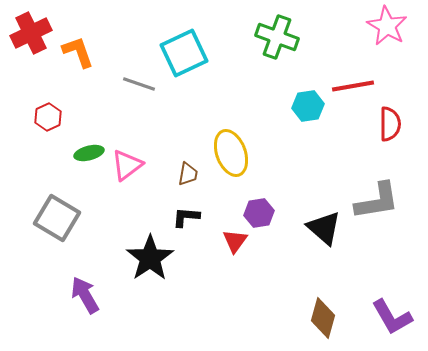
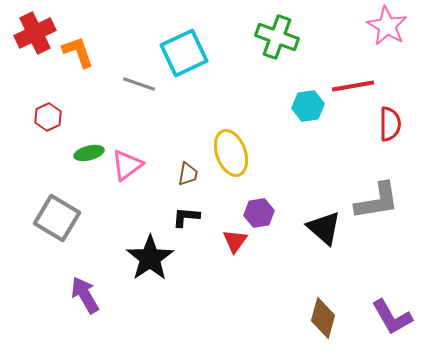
red cross: moved 4 px right
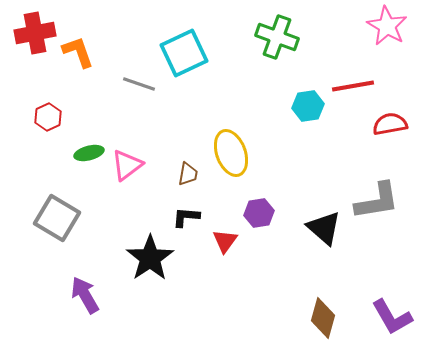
red cross: rotated 15 degrees clockwise
red semicircle: rotated 100 degrees counterclockwise
red triangle: moved 10 px left
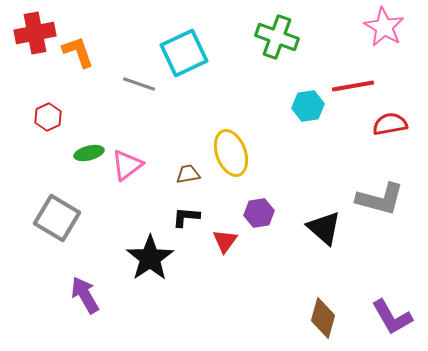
pink star: moved 3 px left, 1 px down
brown trapezoid: rotated 110 degrees counterclockwise
gray L-shape: moved 3 px right, 2 px up; rotated 24 degrees clockwise
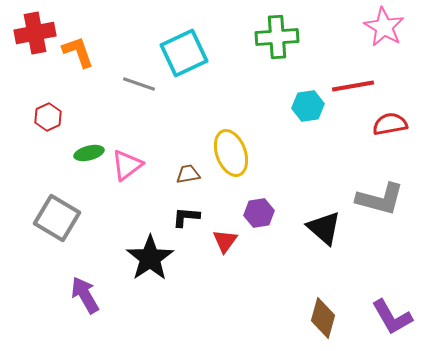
green cross: rotated 24 degrees counterclockwise
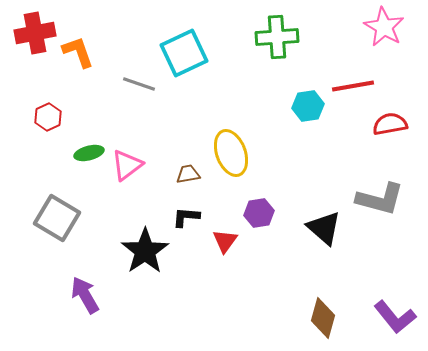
black star: moved 5 px left, 7 px up
purple L-shape: moved 3 px right; rotated 9 degrees counterclockwise
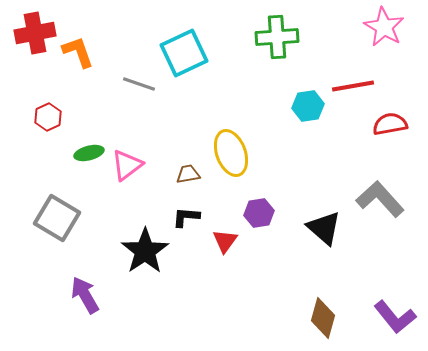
gray L-shape: rotated 147 degrees counterclockwise
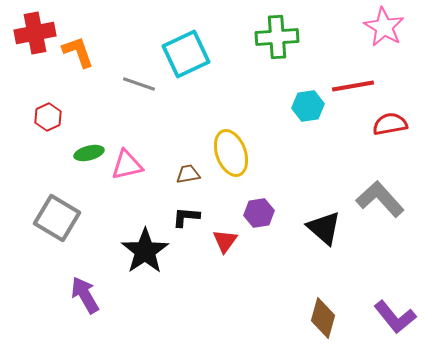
cyan square: moved 2 px right, 1 px down
pink triangle: rotated 24 degrees clockwise
